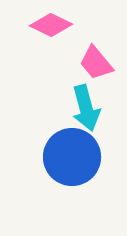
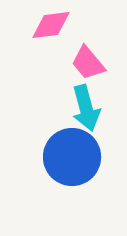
pink diamond: rotated 33 degrees counterclockwise
pink trapezoid: moved 8 px left
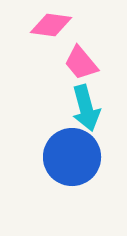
pink diamond: rotated 15 degrees clockwise
pink trapezoid: moved 7 px left
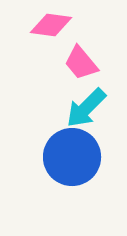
cyan arrow: rotated 60 degrees clockwise
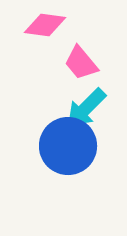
pink diamond: moved 6 px left
blue circle: moved 4 px left, 11 px up
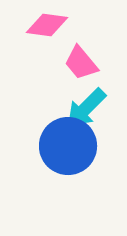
pink diamond: moved 2 px right
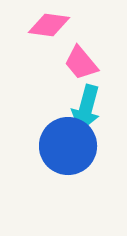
pink diamond: moved 2 px right
cyan arrow: rotated 30 degrees counterclockwise
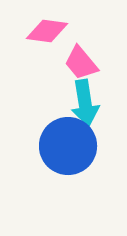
pink diamond: moved 2 px left, 6 px down
cyan arrow: moved 1 px left, 5 px up; rotated 24 degrees counterclockwise
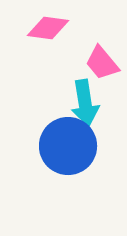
pink diamond: moved 1 px right, 3 px up
pink trapezoid: moved 21 px right
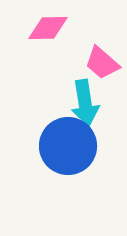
pink diamond: rotated 9 degrees counterclockwise
pink trapezoid: rotated 9 degrees counterclockwise
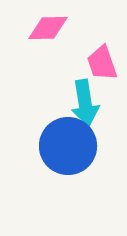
pink trapezoid: rotated 30 degrees clockwise
